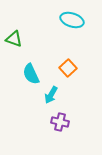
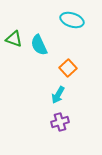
cyan semicircle: moved 8 px right, 29 px up
cyan arrow: moved 7 px right
purple cross: rotated 30 degrees counterclockwise
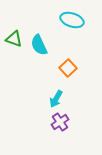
cyan arrow: moved 2 px left, 4 px down
purple cross: rotated 18 degrees counterclockwise
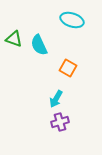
orange square: rotated 18 degrees counterclockwise
purple cross: rotated 18 degrees clockwise
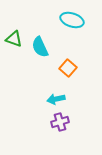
cyan semicircle: moved 1 px right, 2 px down
orange square: rotated 12 degrees clockwise
cyan arrow: rotated 48 degrees clockwise
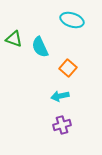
cyan arrow: moved 4 px right, 3 px up
purple cross: moved 2 px right, 3 px down
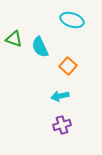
orange square: moved 2 px up
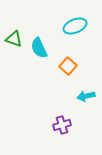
cyan ellipse: moved 3 px right, 6 px down; rotated 40 degrees counterclockwise
cyan semicircle: moved 1 px left, 1 px down
cyan arrow: moved 26 px right
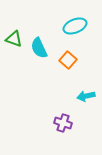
orange square: moved 6 px up
purple cross: moved 1 px right, 2 px up; rotated 36 degrees clockwise
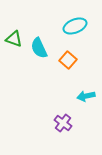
purple cross: rotated 18 degrees clockwise
